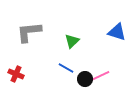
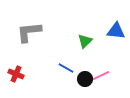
blue triangle: moved 1 px left, 1 px up; rotated 12 degrees counterclockwise
green triangle: moved 13 px right
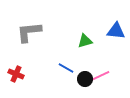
green triangle: rotated 28 degrees clockwise
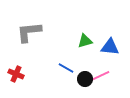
blue triangle: moved 6 px left, 16 px down
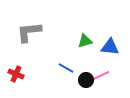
black circle: moved 1 px right, 1 px down
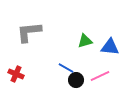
black circle: moved 10 px left
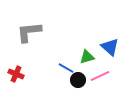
green triangle: moved 2 px right, 16 px down
blue triangle: rotated 36 degrees clockwise
black circle: moved 2 px right
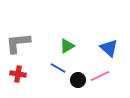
gray L-shape: moved 11 px left, 11 px down
blue triangle: moved 1 px left, 1 px down
green triangle: moved 20 px left, 11 px up; rotated 14 degrees counterclockwise
blue line: moved 8 px left
red cross: moved 2 px right; rotated 14 degrees counterclockwise
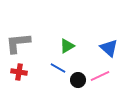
red cross: moved 1 px right, 2 px up
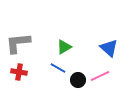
green triangle: moved 3 px left, 1 px down
